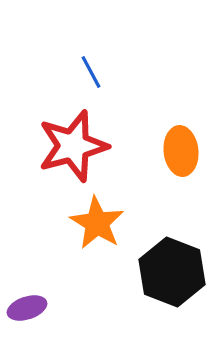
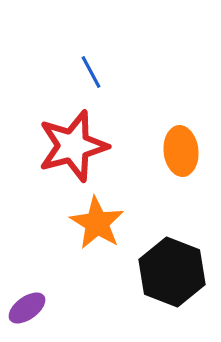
purple ellipse: rotated 18 degrees counterclockwise
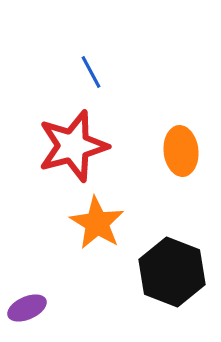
purple ellipse: rotated 12 degrees clockwise
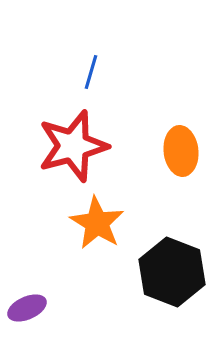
blue line: rotated 44 degrees clockwise
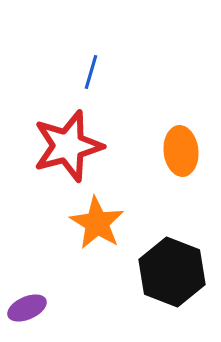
red star: moved 5 px left
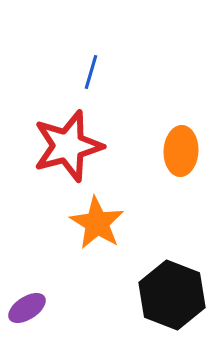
orange ellipse: rotated 9 degrees clockwise
black hexagon: moved 23 px down
purple ellipse: rotated 9 degrees counterclockwise
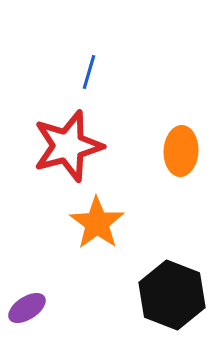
blue line: moved 2 px left
orange star: rotated 4 degrees clockwise
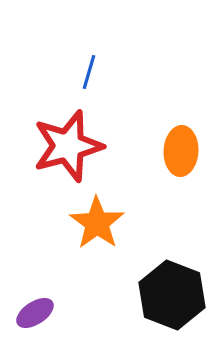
purple ellipse: moved 8 px right, 5 px down
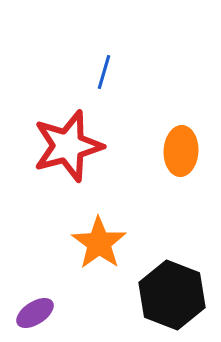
blue line: moved 15 px right
orange star: moved 2 px right, 20 px down
